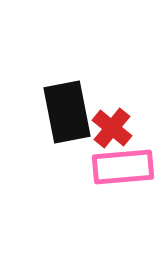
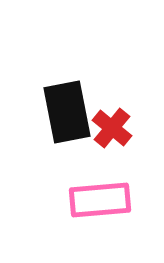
pink rectangle: moved 23 px left, 33 px down
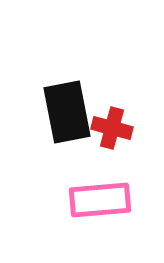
red cross: rotated 24 degrees counterclockwise
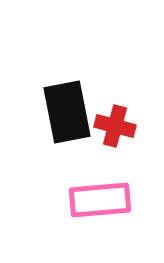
red cross: moved 3 px right, 2 px up
